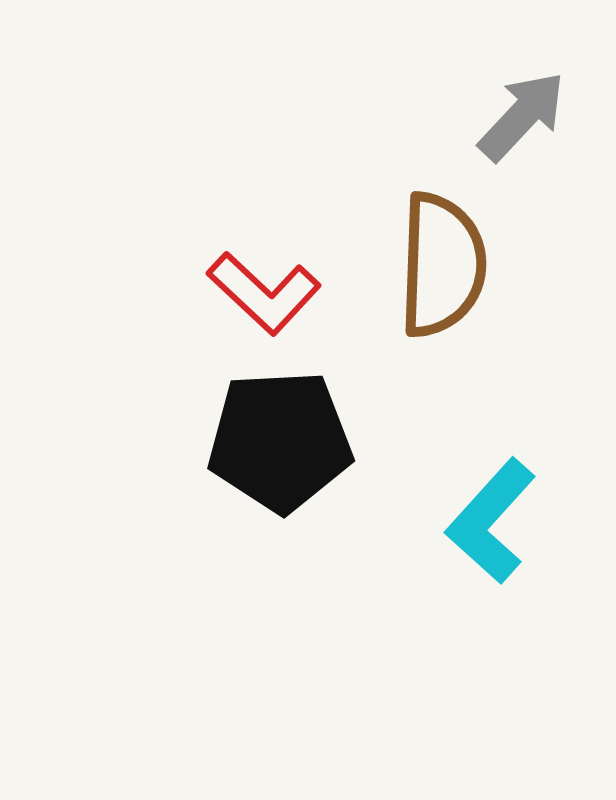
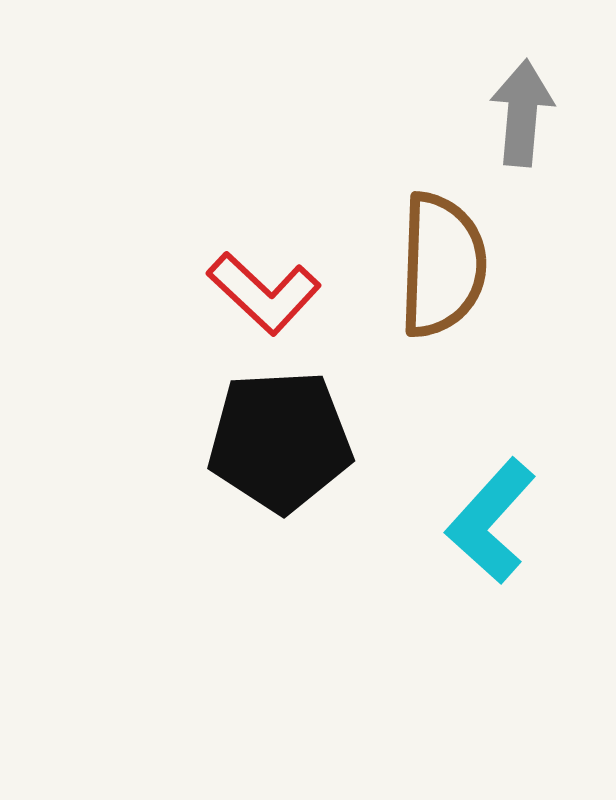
gray arrow: moved 3 px up; rotated 38 degrees counterclockwise
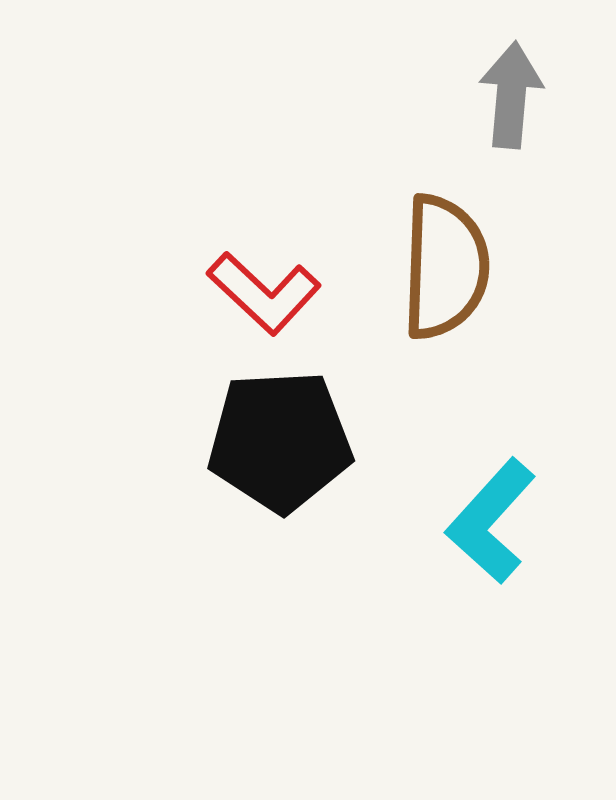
gray arrow: moved 11 px left, 18 px up
brown semicircle: moved 3 px right, 2 px down
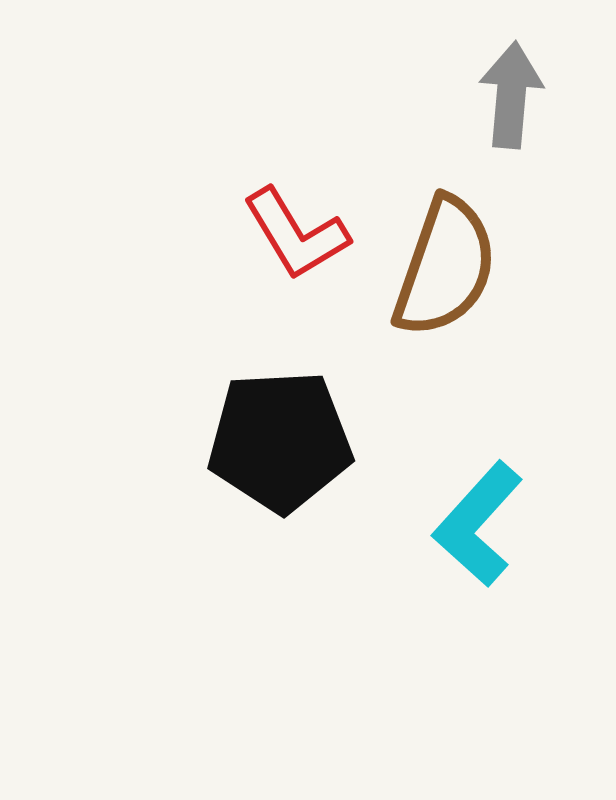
brown semicircle: rotated 17 degrees clockwise
red L-shape: moved 32 px right, 59 px up; rotated 16 degrees clockwise
cyan L-shape: moved 13 px left, 3 px down
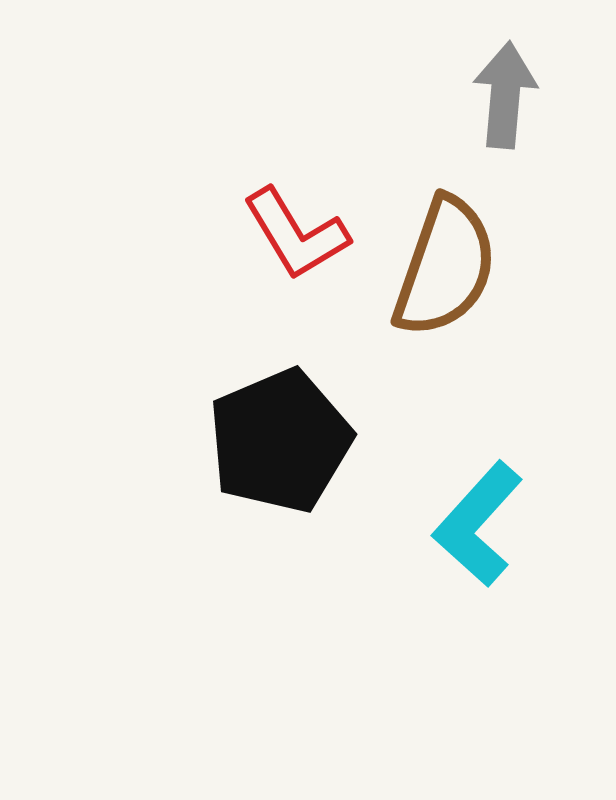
gray arrow: moved 6 px left
black pentagon: rotated 20 degrees counterclockwise
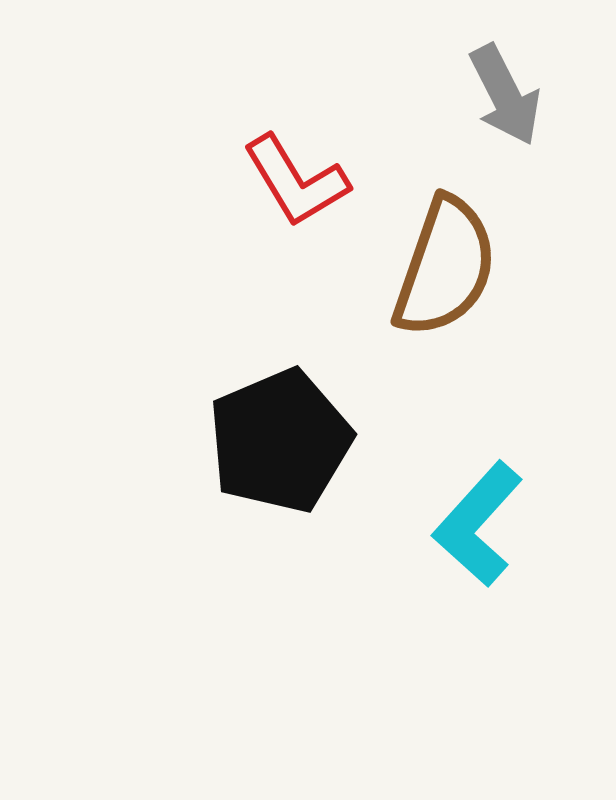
gray arrow: rotated 148 degrees clockwise
red L-shape: moved 53 px up
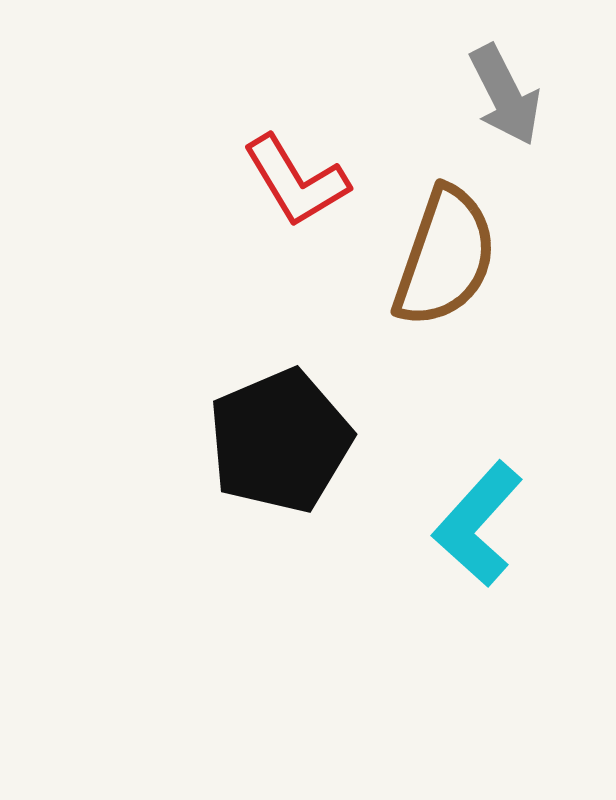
brown semicircle: moved 10 px up
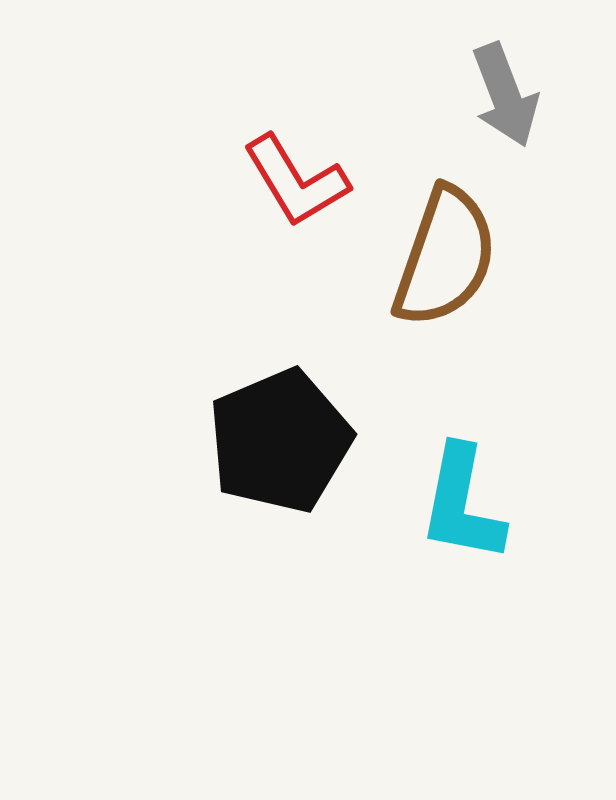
gray arrow: rotated 6 degrees clockwise
cyan L-shape: moved 16 px left, 20 px up; rotated 31 degrees counterclockwise
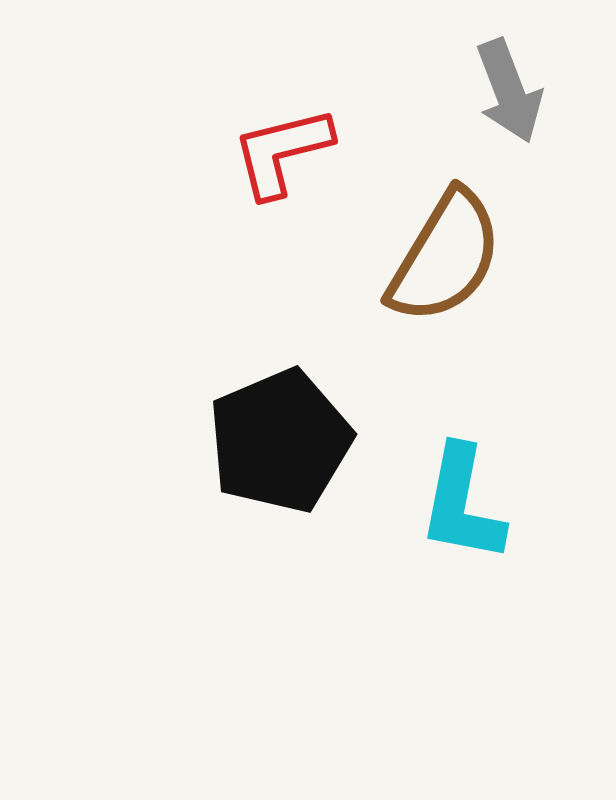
gray arrow: moved 4 px right, 4 px up
red L-shape: moved 14 px left, 29 px up; rotated 107 degrees clockwise
brown semicircle: rotated 12 degrees clockwise
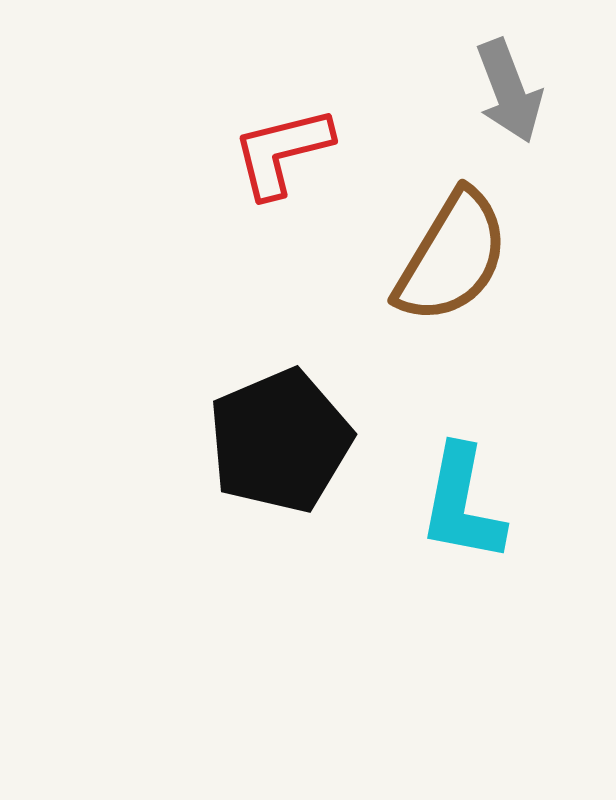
brown semicircle: moved 7 px right
